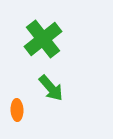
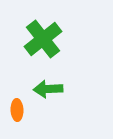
green arrow: moved 3 px left, 1 px down; rotated 128 degrees clockwise
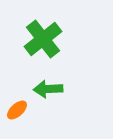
orange ellipse: rotated 50 degrees clockwise
